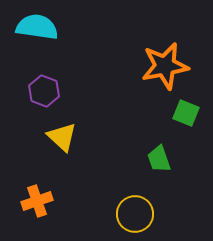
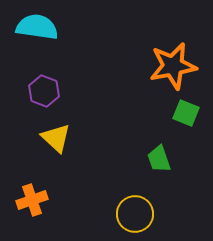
orange star: moved 8 px right
yellow triangle: moved 6 px left, 1 px down
orange cross: moved 5 px left, 1 px up
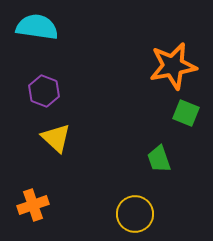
orange cross: moved 1 px right, 5 px down
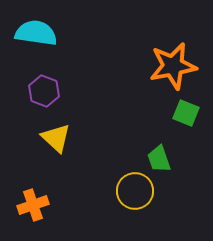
cyan semicircle: moved 1 px left, 6 px down
yellow circle: moved 23 px up
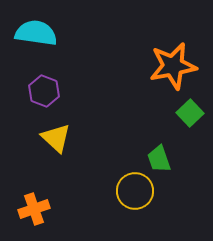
green square: moved 4 px right; rotated 24 degrees clockwise
orange cross: moved 1 px right, 4 px down
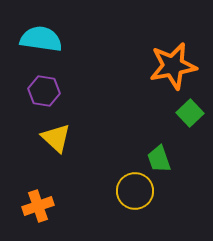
cyan semicircle: moved 5 px right, 6 px down
purple hexagon: rotated 12 degrees counterclockwise
orange cross: moved 4 px right, 3 px up
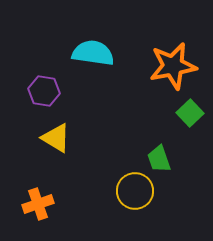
cyan semicircle: moved 52 px right, 14 px down
yellow triangle: rotated 12 degrees counterclockwise
orange cross: moved 2 px up
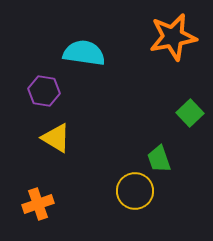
cyan semicircle: moved 9 px left
orange star: moved 29 px up
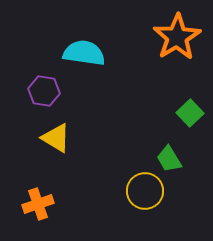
orange star: moved 4 px right; rotated 21 degrees counterclockwise
green trapezoid: moved 10 px right; rotated 12 degrees counterclockwise
yellow circle: moved 10 px right
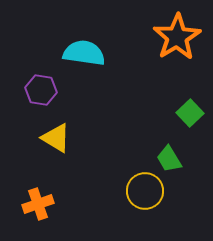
purple hexagon: moved 3 px left, 1 px up
